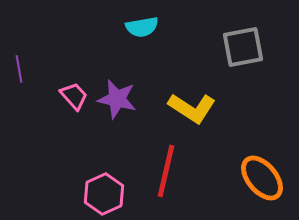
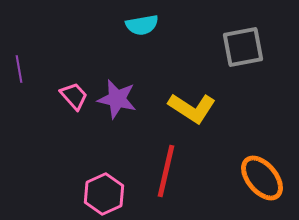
cyan semicircle: moved 2 px up
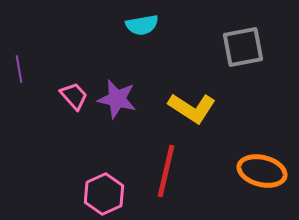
orange ellipse: moved 7 px up; rotated 36 degrees counterclockwise
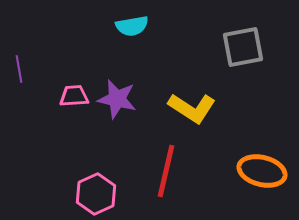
cyan semicircle: moved 10 px left, 1 px down
pink trapezoid: rotated 52 degrees counterclockwise
pink hexagon: moved 8 px left
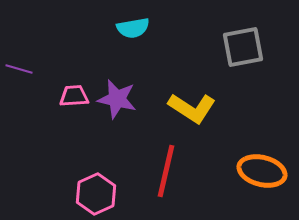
cyan semicircle: moved 1 px right, 2 px down
purple line: rotated 64 degrees counterclockwise
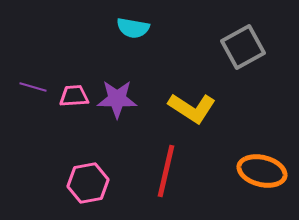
cyan semicircle: rotated 20 degrees clockwise
gray square: rotated 18 degrees counterclockwise
purple line: moved 14 px right, 18 px down
purple star: rotated 12 degrees counterclockwise
pink hexagon: moved 8 px left, 11 px up; rotated 15 degrees clockwise
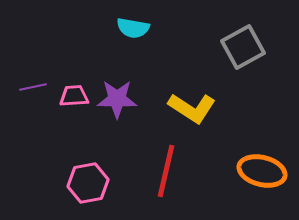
purple line: rotated 28 degrees counterclockwise
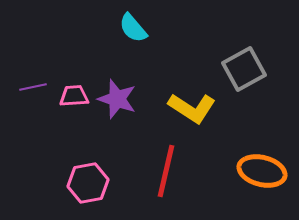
cyan semicircle: rotated 40 degrees clockwise
gray square: moved 1 px right, 22 px down
purple star: rotated 18 degrees clockwise
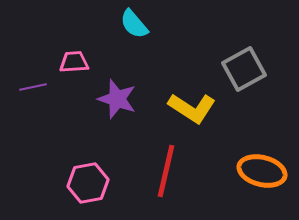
cyan semicircle: moved 1 px right, 4 px up
pink trapezoid: moved 34 px up
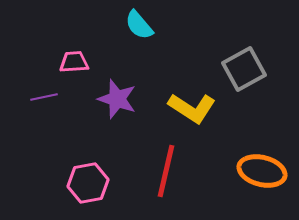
cyan semicircle: moved 5 px right, 1 px down
purple line: moved 11 px right, 10 px down
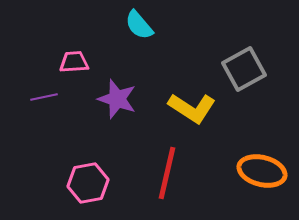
red line: moved 1 px right, 2 px down
